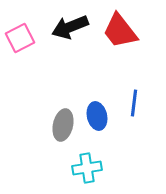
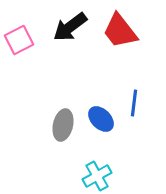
black arrow: rotated 15 degrees counterclockwise
pink square: moved 1 px left, 2 px down
blue ellipse: moved 4 px right, 3 px down; rotated 32 degrees counterclockwise
cyan cross: moved 10 px right, 8 px down; rotated 20 degrees counterclockwise
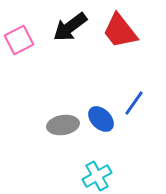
blue line: rotated 28 degrees clockwise
gray ellipse: rotated 68 degrees clockwise
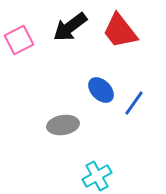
blue ellipse: moved 29 px up
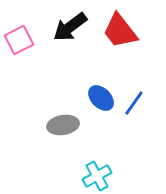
blue ellipse: moved 8 px down
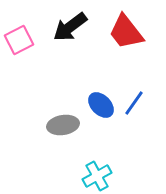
red trapezoid: moved 6 px right, 1 px down
blue ellipse: moved 7 px down
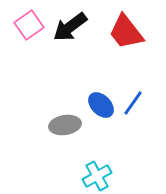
pink square: moved 10 px right, 15 px up; rotated 8 degrees counterclockwise
blue line: moved 1 px left
gray ellipse: moved 2 px right
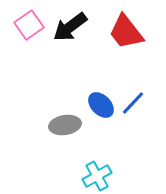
blue line: rotated 8 degrees clockwise
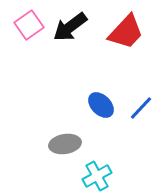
red trapezoid: rotated 99 degrees counterclockwise
blue line: moved 8 px right, 5 px down
gray ellipse: moved 19 px down
